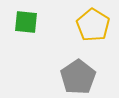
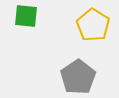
green square: moved 6 px up
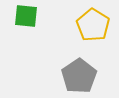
gray pentagon: moved 1 px right, 1 px up
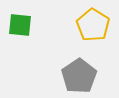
green square: moved 6 px left, 9 px down
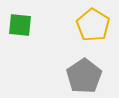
gray pentagon: moved 5 px right
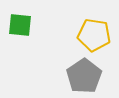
yellow pentagon: moved 1 px right, 10 px down; rotated 24 degrees counterclockwise
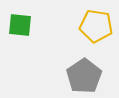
yellow pentagon: moved 2 px right, 9 px up
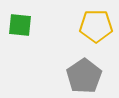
yellow pentagon: rotated 8 degrees counterclockwise
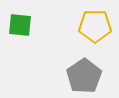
yellow pentagon: moved 1 px left
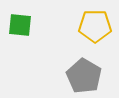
gray pentagon: rotated 8 degrees counterclockwise
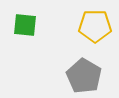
green square: moved 5 px right
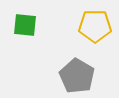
gray pentagon: moved 7 px left
